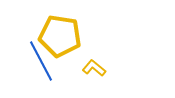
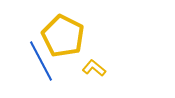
yellow pentagon: moved 3 px right; rotated 18 degrees clockwise
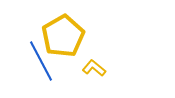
yellow pentagon: rotated 15 degrees clockwise
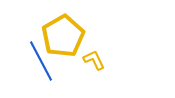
yellow L-shape: moved 8 px up; rotated 25 degrees clockwise
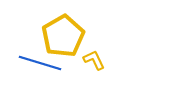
blue line: moved 1 px left, 2 px down; rotated 45 degrees counterclockwise
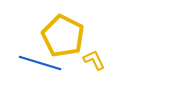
yellow pentagon: rotated 15 degrees counterclockwise
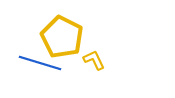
yellow pentagon: moved 1 px left, 1 px down
